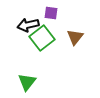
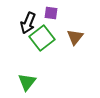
black arrow: moved 2 px up; rotated 55 degrees counterclockwise
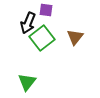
purple square: moved 5 px left, 3 px up
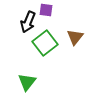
black arrow: moved 1 px up
green square: moved 3 px right, 5 px down
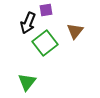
purple square: rotated 16 degrees counterclockwise
black arrow: moved 1 px down
brown triangle: moved 6 px up
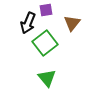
brown triangle: moved 3 px left, 8 px up
green triangle: moved 20 px right, 4 px up; rotated 18 degrees counterclockwise
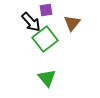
black arrow: moved 3 px right, 1 px up; rotated 65 degrees counterclockwise
green square: moved 4 px up
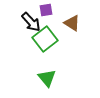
brown triangle: rotated 36 degrees counterclockwise
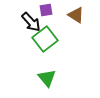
brown triangle: moved 4 px right, 8 px up
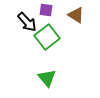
purple square: rotated 16 degrees clockwise
black arrow: moved 4 px left
green square: moved 2 px right, 2 px up
